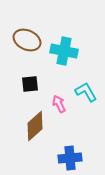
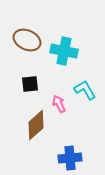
cyan L-shape: moved 1 px left, 2 px up
brown diamond: moved 1 px right, 1 px up
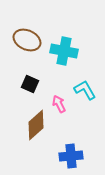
black square: rotated 30 degrees clockwise
blue cross: moved 1 px right, 2 px up
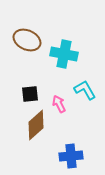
cyan cross: moved 3 px down
black square: moved 10 px down; rotated 30 degrees counterclockwise
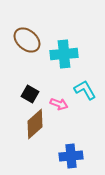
brown ellipse: rotated 16 degrees clockwise
cyan cross: rotated 16 degrees counterclockwise
black square: rotated 36 degrees clockwise
pink arrow: rotated 138 degrees clockwise
brown diamond: moved 1 px left, 1 px up
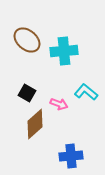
cyan cross: moved 3 px up
cyan L-shape: moved 1 px right, 2 px down; rotated 20 degrees counterclockwise
black square: moved 3 px left, 1 px up
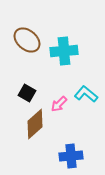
cyan L-shape: moved 2 px down
pink arrow: rotated 114 degrees clockwise
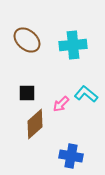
cyan cross: moved 9 px right, 6 px up
black square: rotated 30 degrees counterclockwise
pink arrow: moved 2 px right
blue cross: rotated 15 degrees clockwise
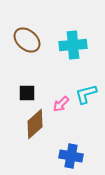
cyan L-shape: rotated 55 degrees counterclockwise
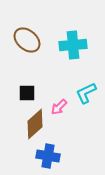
cyan L-shape: moved 1 px up; rotated 10 degrees counterclockwise
pink arrow: moved 2 px left, 3 px down
blue cross: moved 23 px left
